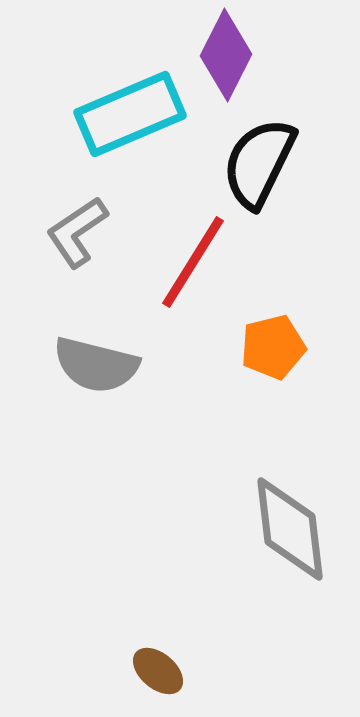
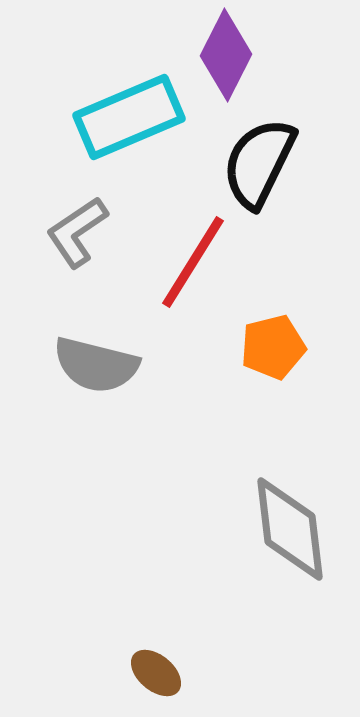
cyan rectangle: moved 1 px left, 3 px down
brown ellipse: moved 2 px left, 2 px down
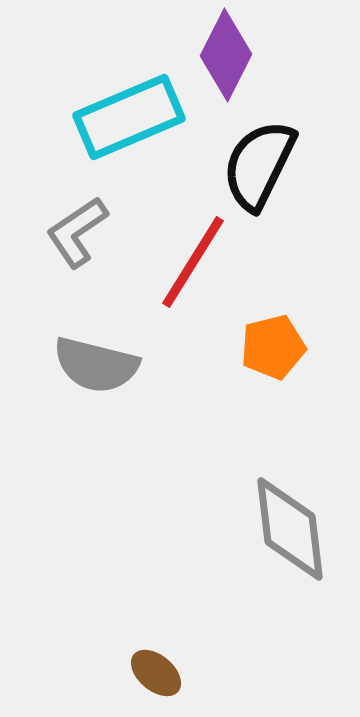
black semicircle: moved 2 px down
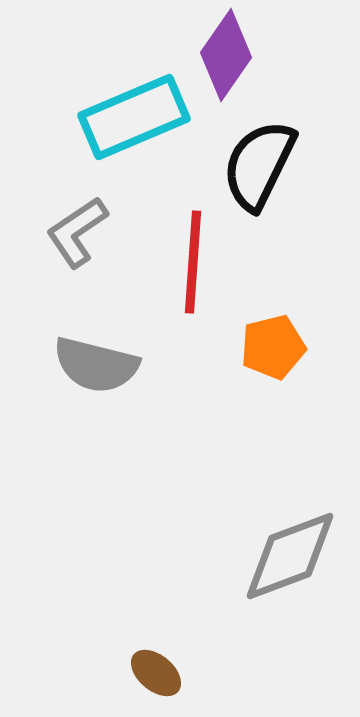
purple diamond: rotated 8 degrees clockwise
cyan rectangle: moved 5 px right
red line: rotated 28 degrees counterclockwise
gray diamond: moved 27 px down; rotated 76 degrees clockwise
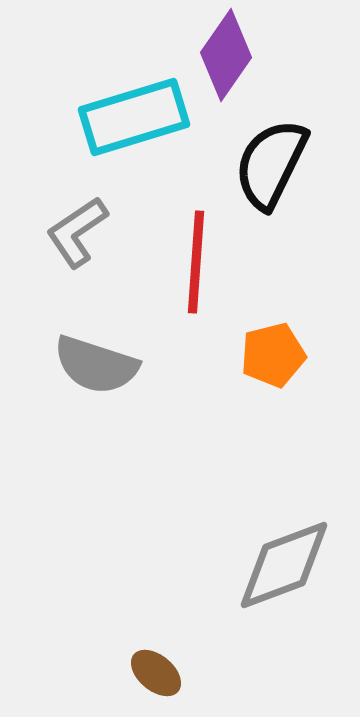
cyan rectangle: rotated 6 degrees clockwise
black semicircle: moved 12 px right, 1 px up
red line: moved 3 px right
orange pentagon: moved 8 px down
gray semicircle: rotated 4 degrees clockwise
gray diamond: moved 6 px left, 9 px down
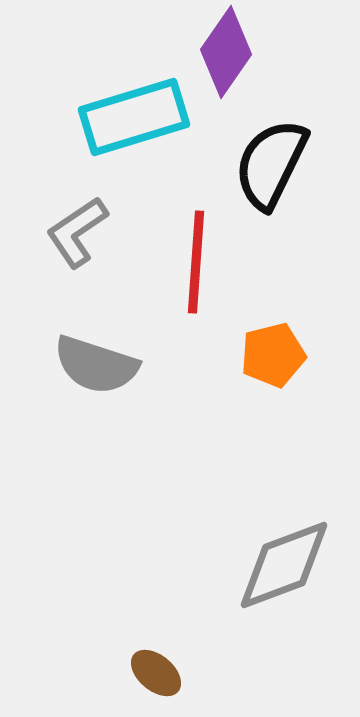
purple diamond: moved 3 px up
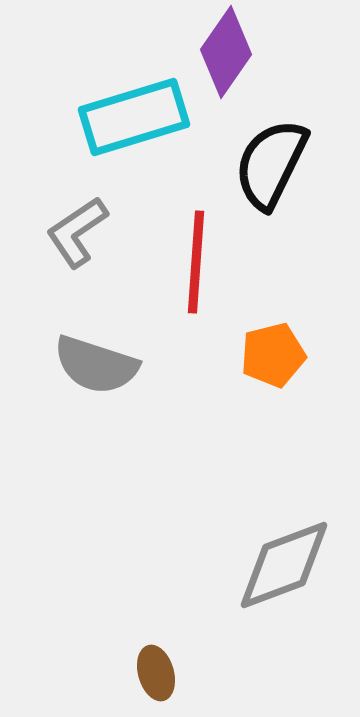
brown ellipse: rotated 34 degrees clockwise
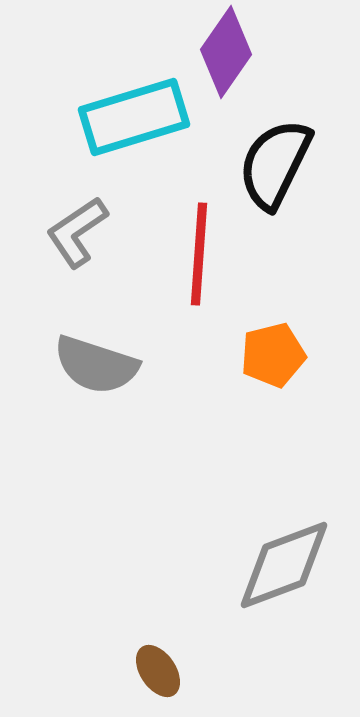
black semicircle: moved 4 px right
red line: moved 3 px right, 8 px up
brown ellipse: moved 2 px right, 2 px up; rotated 18 degrees counterclockwise
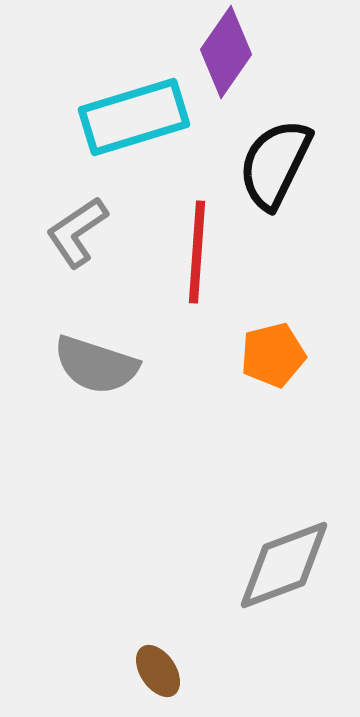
red line: moved 2 px left, 2 px up
